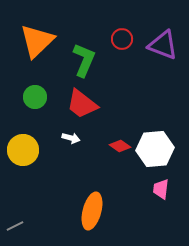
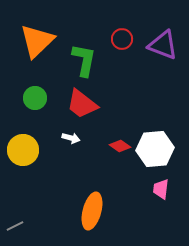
green L-shape: rotated 12 degrees counterclockwise
green circle: moved 1 px down
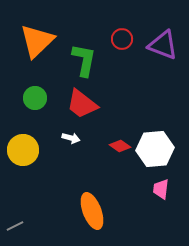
orange ellipse: rotated 36 degrees counterclockwise
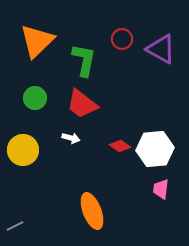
purple triangle: moved 2 px left, 4 px down; rotated 8 degrees clockwise
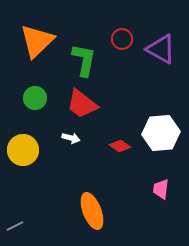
white hexagon: moved 6 px right, 16 px up
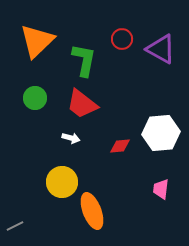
red diamond: rotated 40 degrees counterclockwise
yellow circle: moved 39 px right, 32 px down
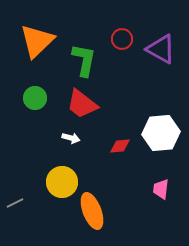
gray line: moved 23 px up
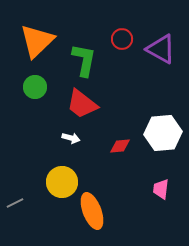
green circle: moved 11 px up
white hexagon: moved 2 px right
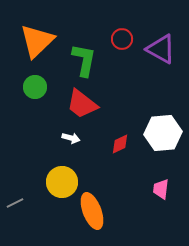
red diamond: moved 2 px up; rotated 20 degrees counterclockwise
